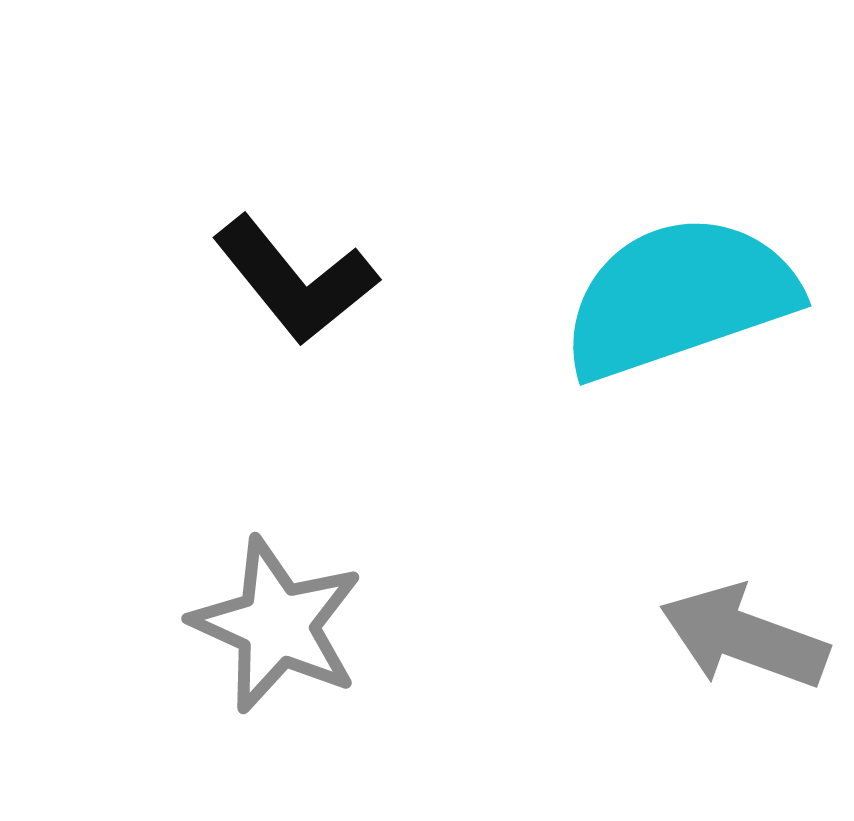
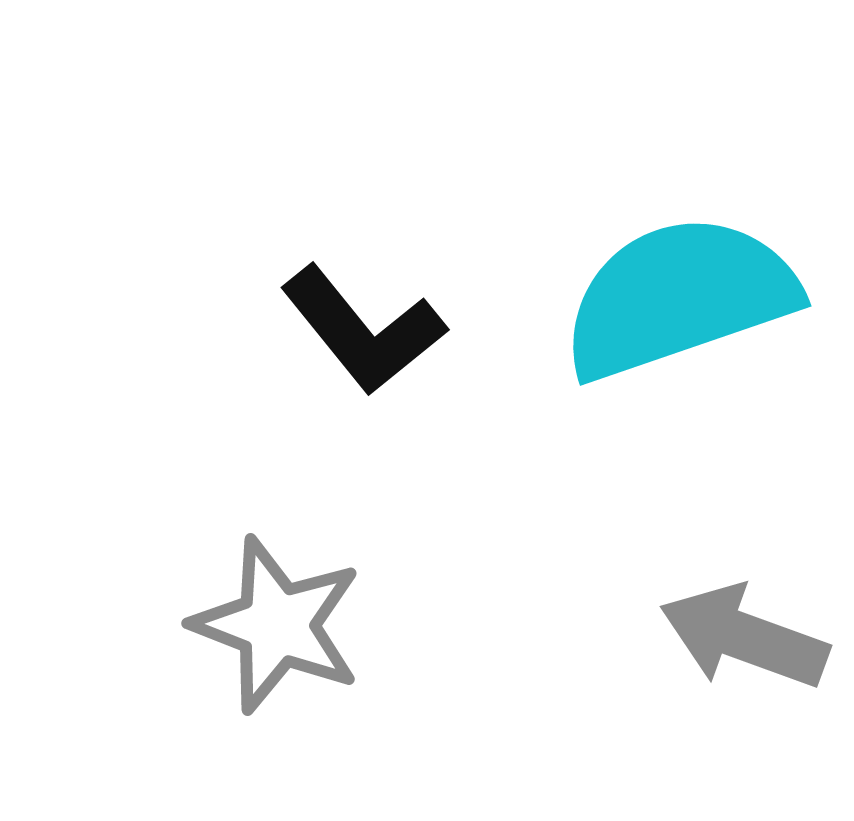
black L-shape: moved 68 px right, 50 px down
gray star: rotated 3 degrees counterclockwise
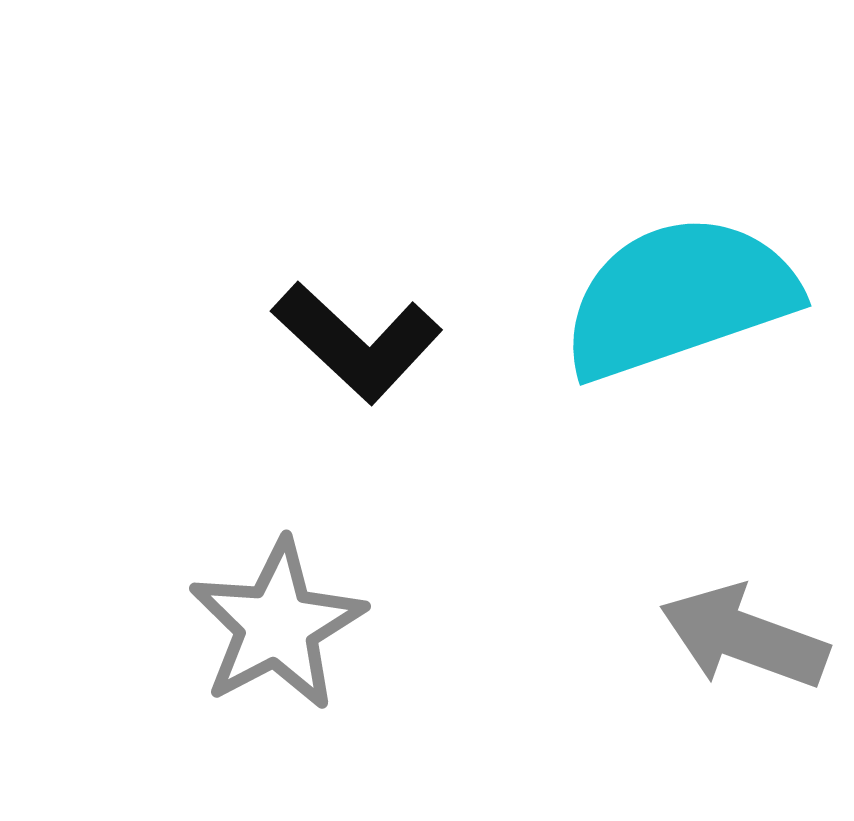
black L-shape: moved 6 px left, 12 px down; rotated 8 degrees counterclockwise
gray star: rotated 23 degrees clockwise
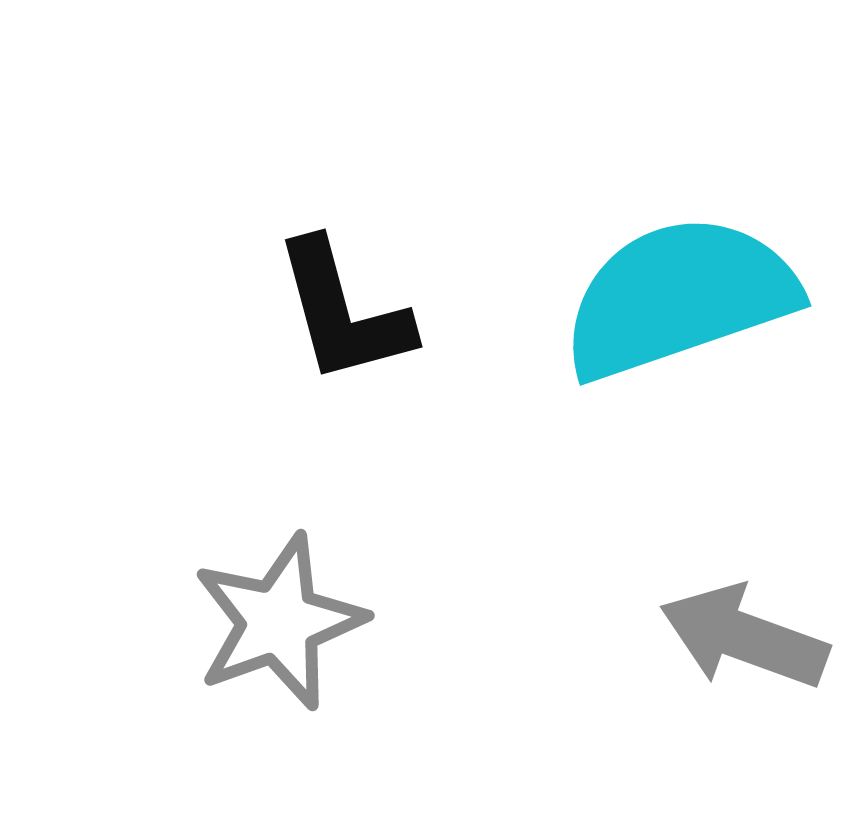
black L-shape: moved 14 px left, 30 px up; rotated 32 degrees clockwise
gray star: moved 2 px right, 3 px up; rotated 8 degrees clockwise
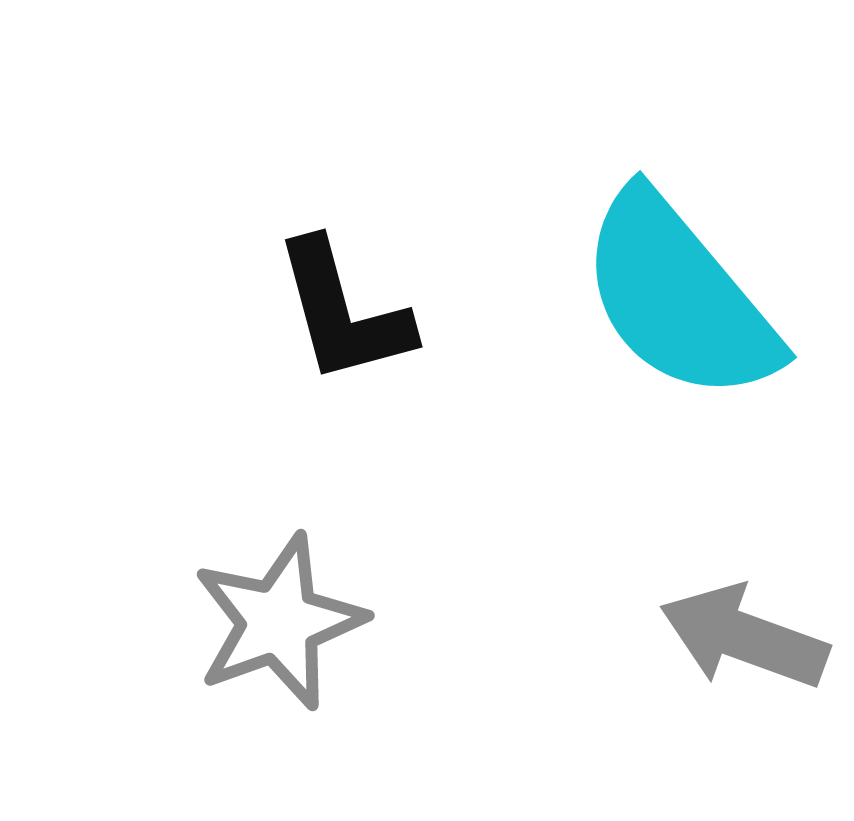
cyan semicircle: rotated 111 degrees counterclockwise
